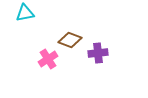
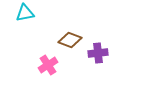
pink cross: moved 6 px down
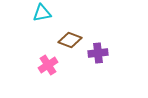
cyan triangle: moved 17 px right
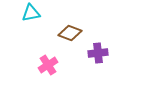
cyan triangle: moved 11 px left
brown diamond: moved 7 px up
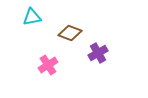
cyan triangle: moved 1 px right, 4 px down
purple cross: rotated 24 degrees counterclockwise
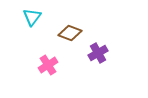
cyan triangle: rotated 42 degrees counterclockwise
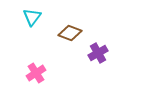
pink cross: moved 12 px left, 8 px down
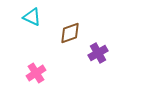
cyan triangle: rotated 42 degrees counterclockwise
brown diamond: rotated 40 degrees counterclockwise
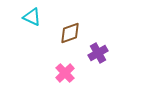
pink cross: moved 29 px right; rotated 12 degrees counterclockwise
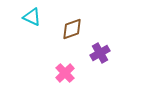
brown diamond: moved 2 px right, 4 px up
purple cross: moved 2 px right
